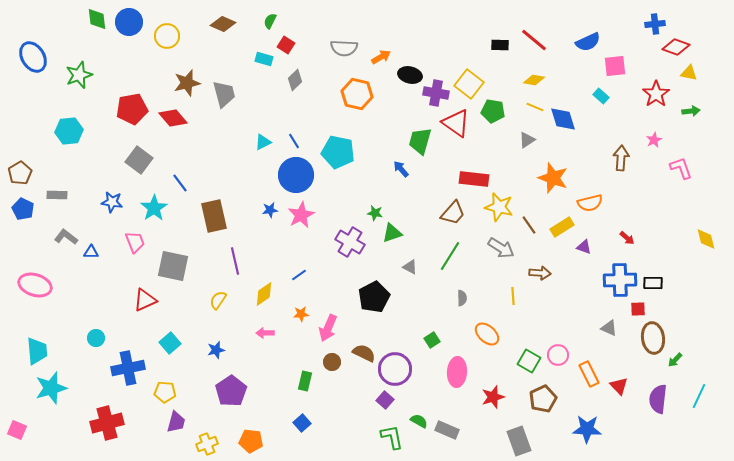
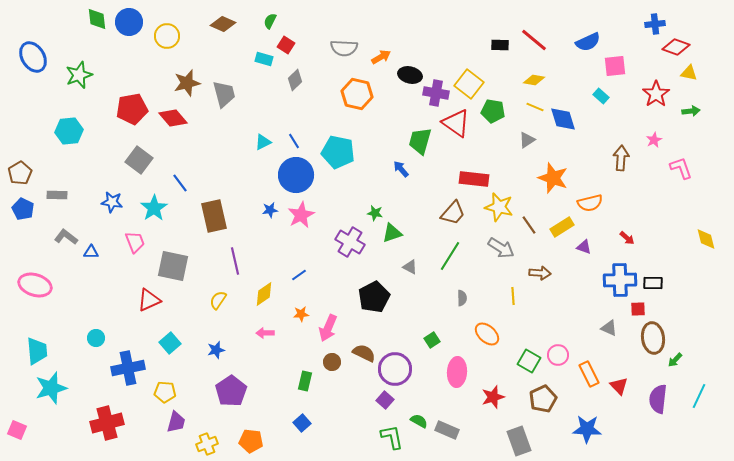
red triangle at (145, 300): moved 4 px right
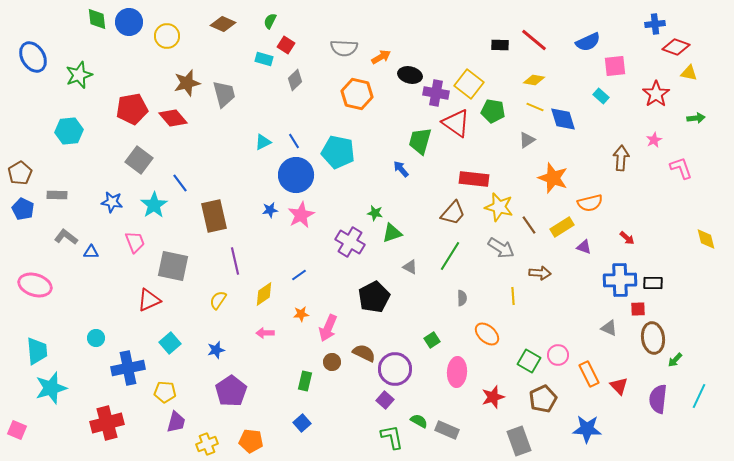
green arrow at (691, 111): moved 5 px right, 7 px down
cyan star at (154, 208): moved 3 px up
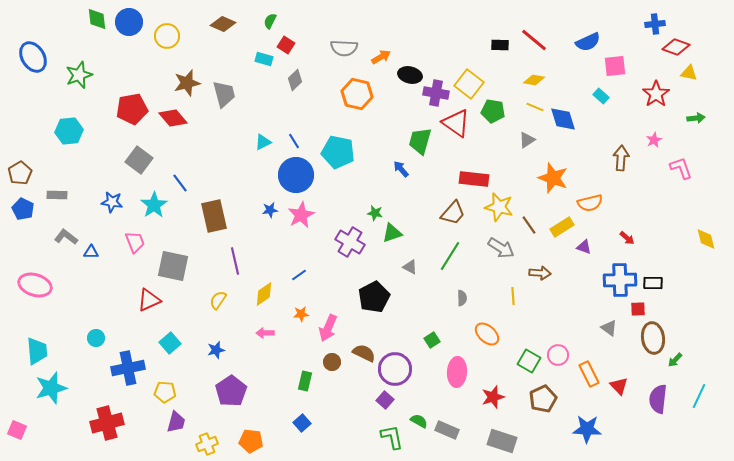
gray triangle at (609, 328): rotated 12 degrees clockwise
gray rectangle at (519, 441): moved 17 px left; rotated 52 degrees counterclockwise
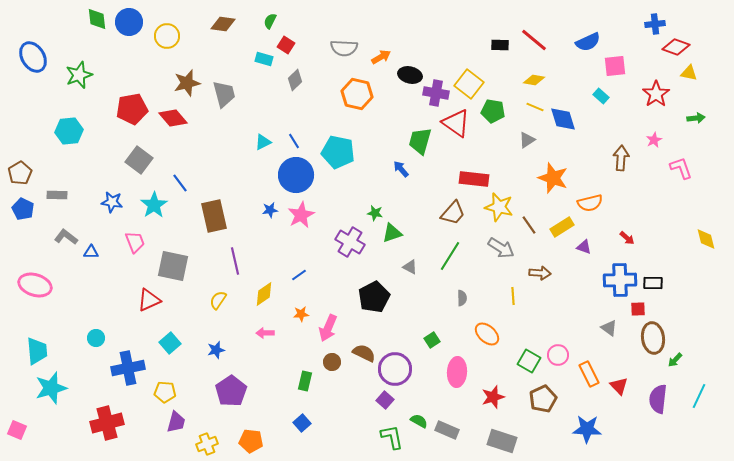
brown diamond at (223, 24): rotated 15 degrees counterclockwise
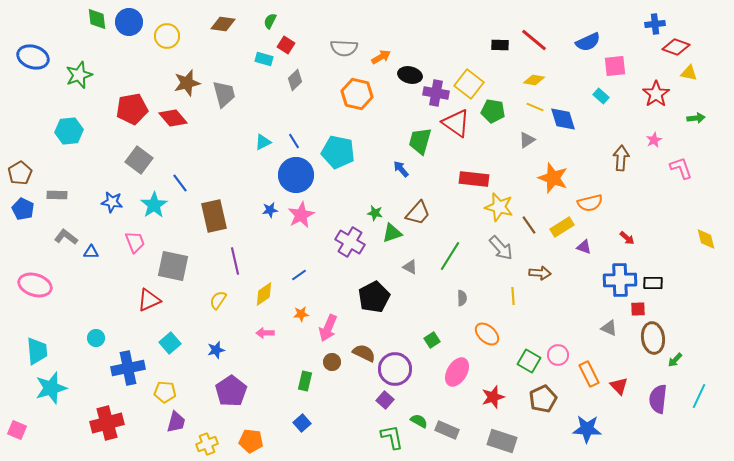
blue ellipse at (33, 57): rotated 40 degrees counterclockwise
brown trapezoid at (453, 213): moved 35 px left
gray arrow at (501, 248): rotated 16 degrees clockwise
gray triangle at (609, 328): rotated 12 degrees counterclockwise
pink ellipse at (457, 372): rotated 28 degrees clockwise
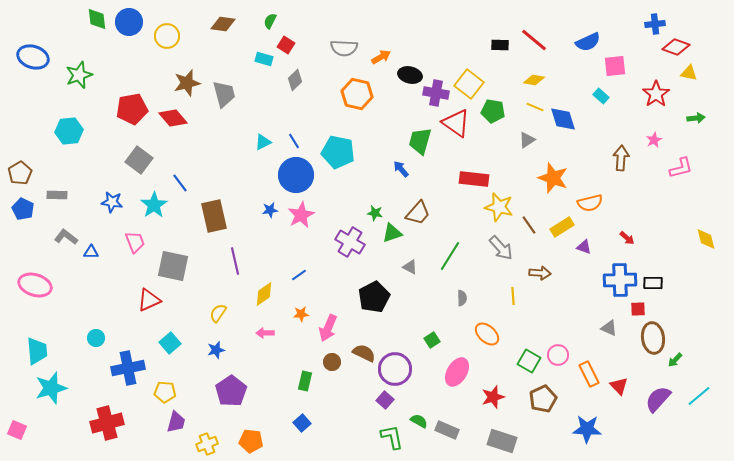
pink L-shape at (681, 168): rotated 95 degrees clockwise
yellow semicircle at (218, 300): moved 13 px down
cyan line at (699, 396): rotated 25 degrees clockwise
purple semicircle at (658, 399): rotated 36 degrees clockwise
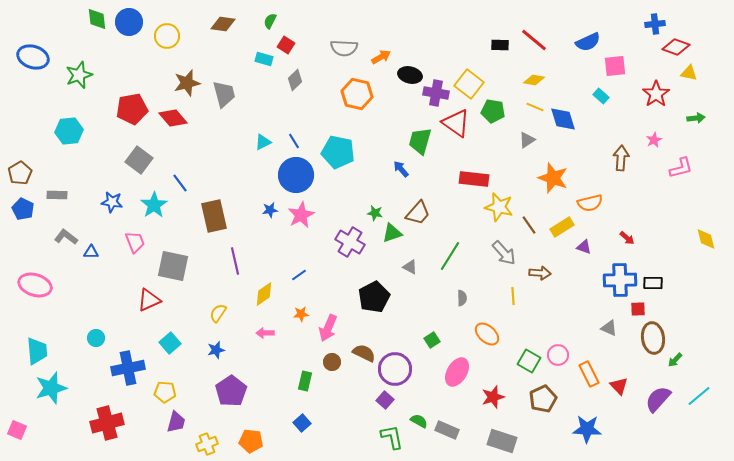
gray arrow at (501, 248): moved 3 px right, 5 px down
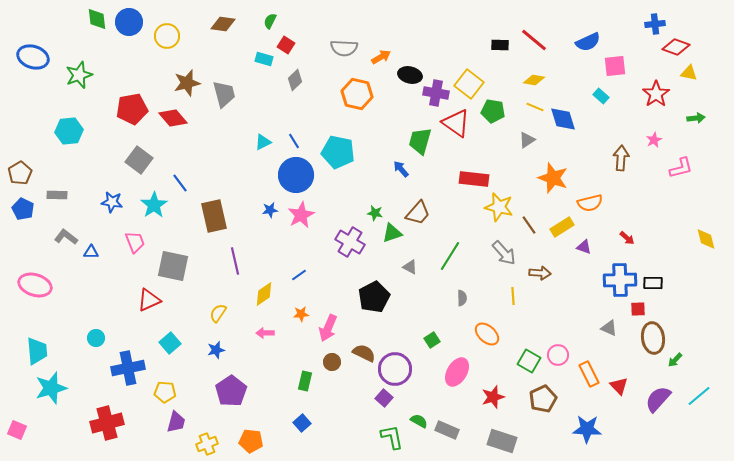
purple square at (385, 400): moved 1 px left, 2 px up
